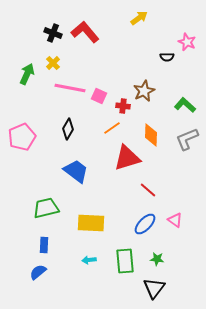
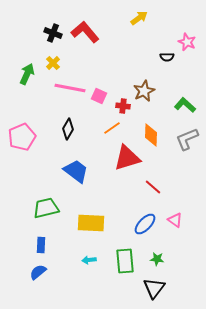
red line: moved 5 px right, 3 px up
blue rectangle: moved 3 px left
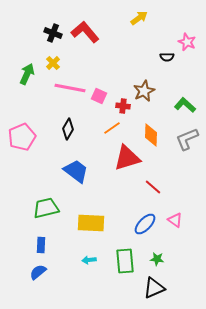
black triangle: rotated 30 degrees clockwise
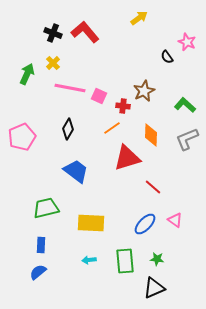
black semicircle: rotated 56 degrees clockwise
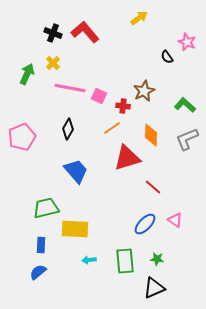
blue trapezoid: rotated 12 degrees clockwise
yellow rectangle: moved 16 px left, 6 px down
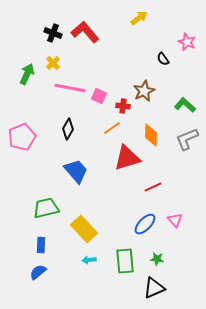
black semicircle: moved 4 px left, 2 px down
red line: rotated 66 degrees counterclockwise
pink triangle: rotated 14 degrees clockwise
yellow rectangle: moved 9 px right; rotated 44 degrees clockwise
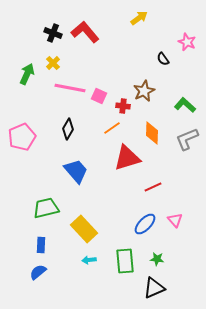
orange diamond: moved 1 px right, 2 px up
